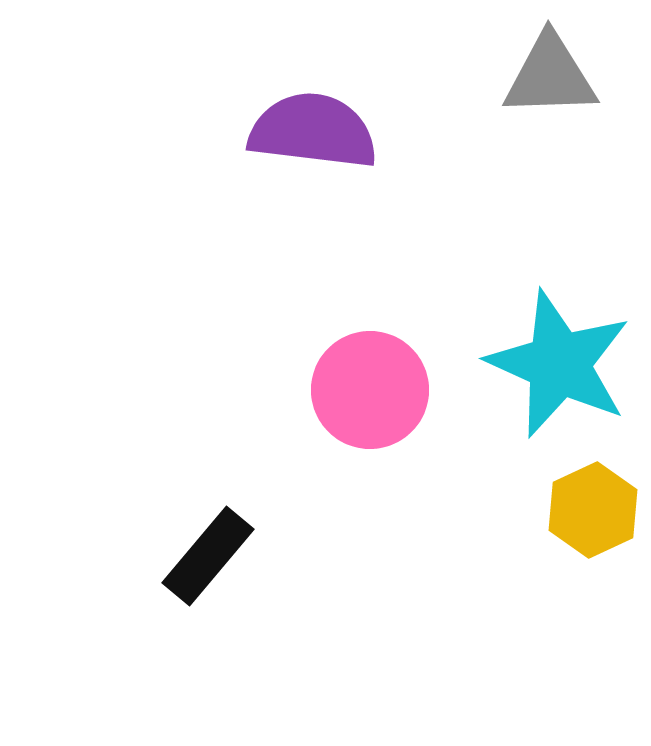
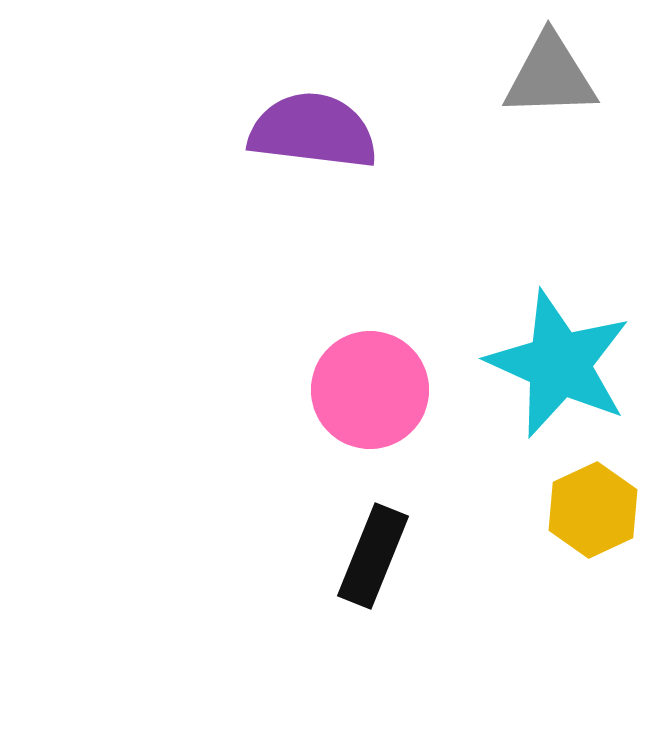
black rectangle: moved 165 px right; rotated 18 degrees counterclockwise
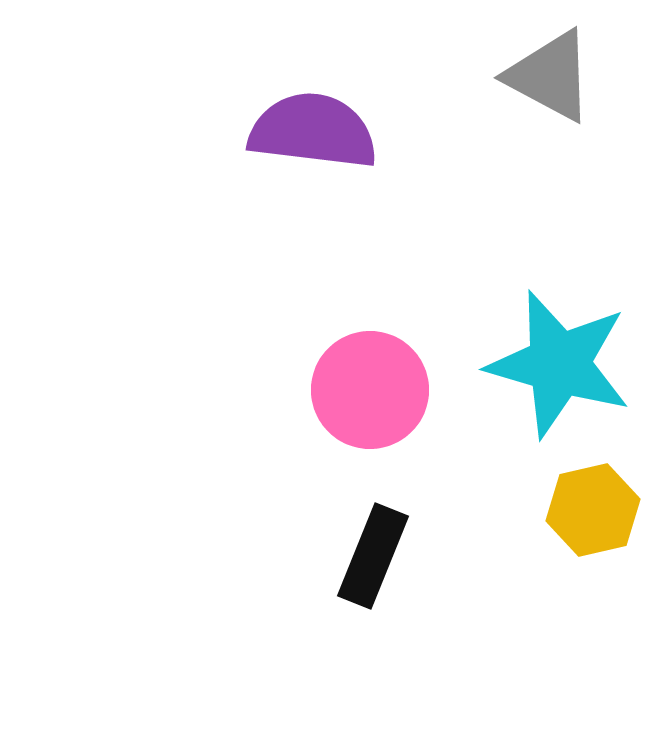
gray triangle: rotated 30 degrees clockwise
cyan star: rotated 8 degrees counterclockwise
yellow hexagon: rotated 12 degrees clockwise
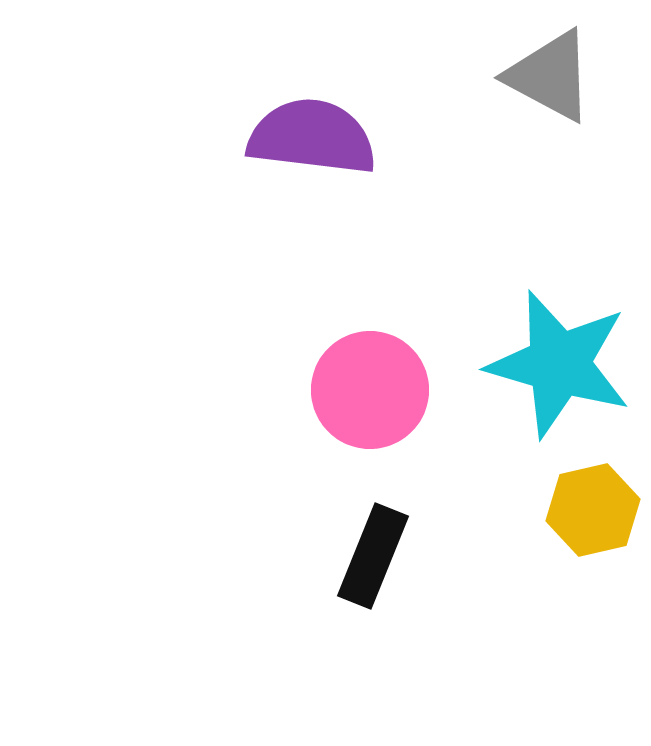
purple semicircle: moved 1 px left, 6 px down
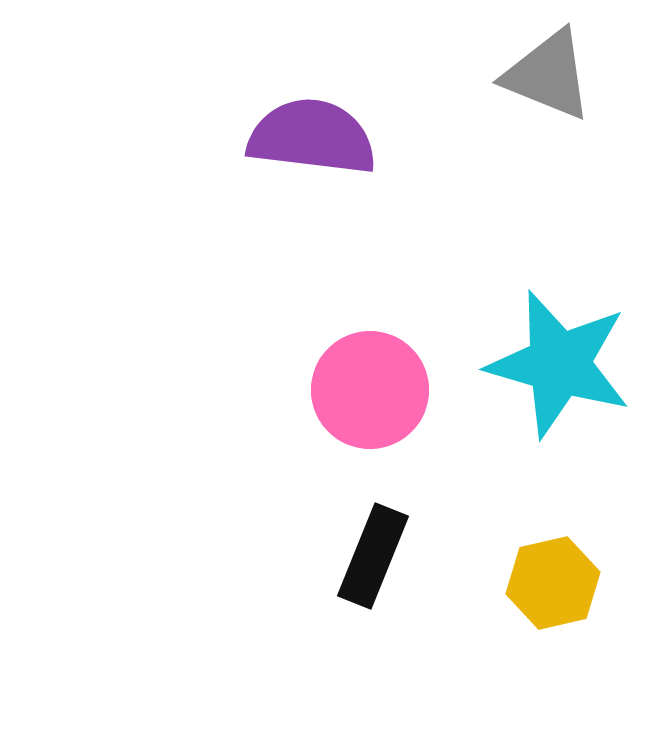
gray triangle: moved 2 px left, 1 px up; rotated 6 degrees counterclockwise
yellow hexagon: moved 40 px left, 73 px down
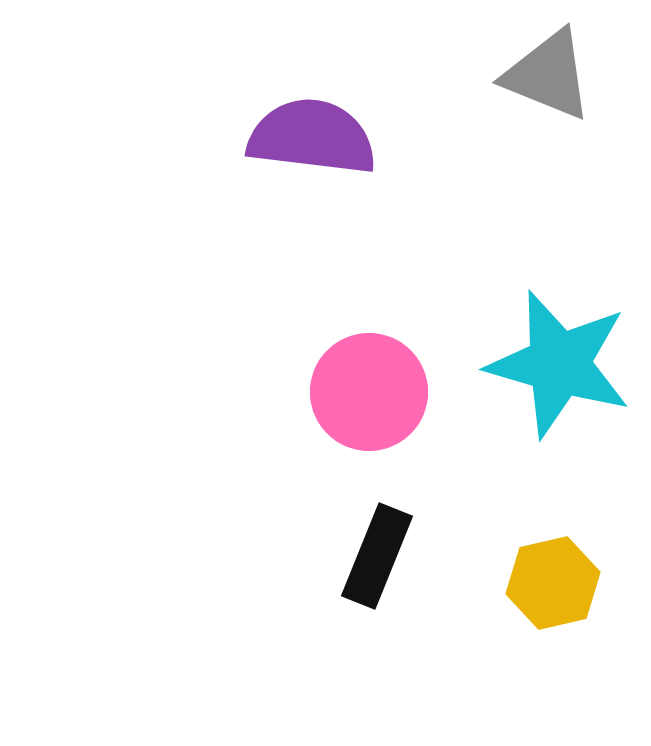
pink circle: moved 1 px left, 2 px down
black rectangle: moved 4 px right
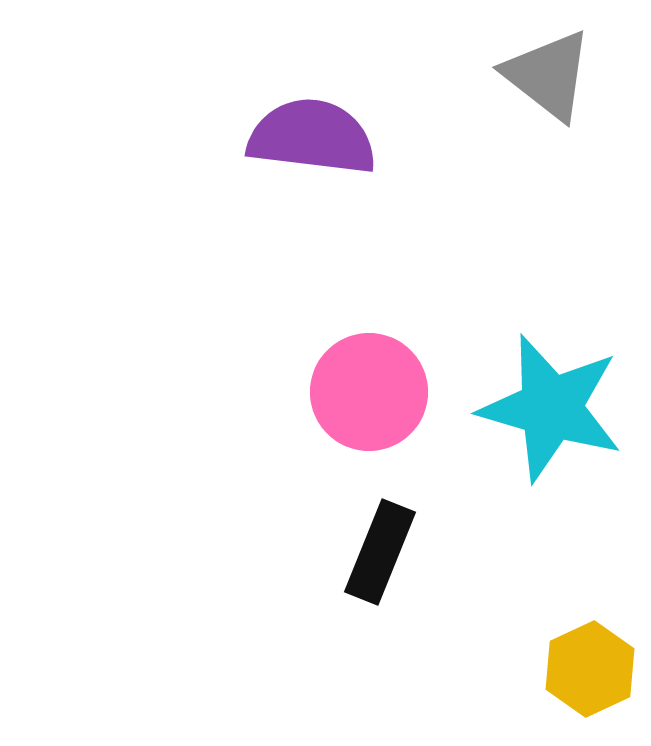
gray triangle: rotated 16 degrees clockwise
cyan star: moved 8 px left, 44 px down
black rectangle: moved 3 px right, 4 px up
yellow hexagon: moved 37 px right, 86 px down; rotated 12 degrees counterclockwise
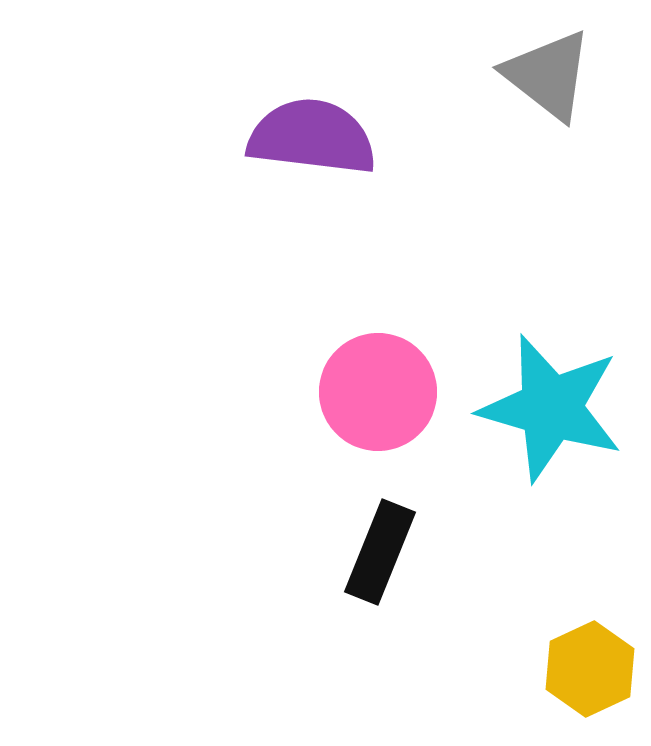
pink circle: moved 9 px right
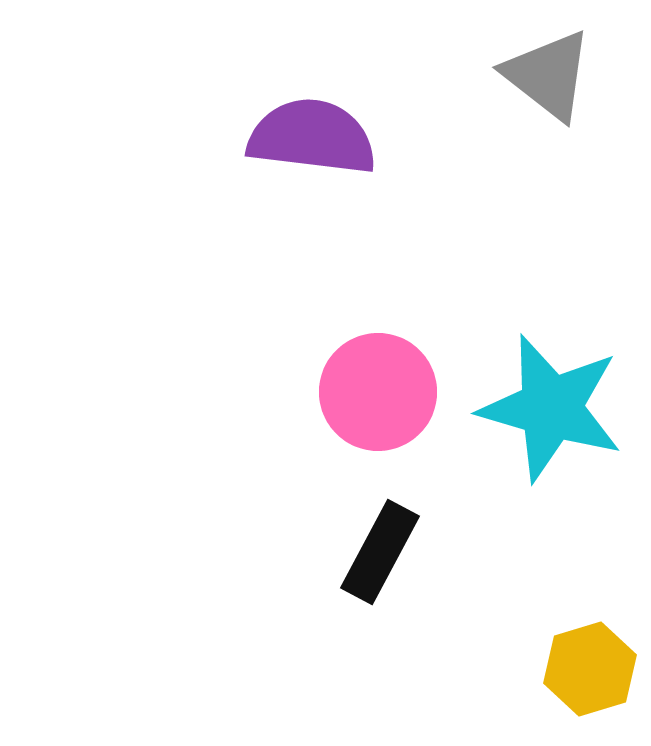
black rectangle: rotated 6 degrees clockwise
yellow hexagon: rotated 8 degrees clockwise
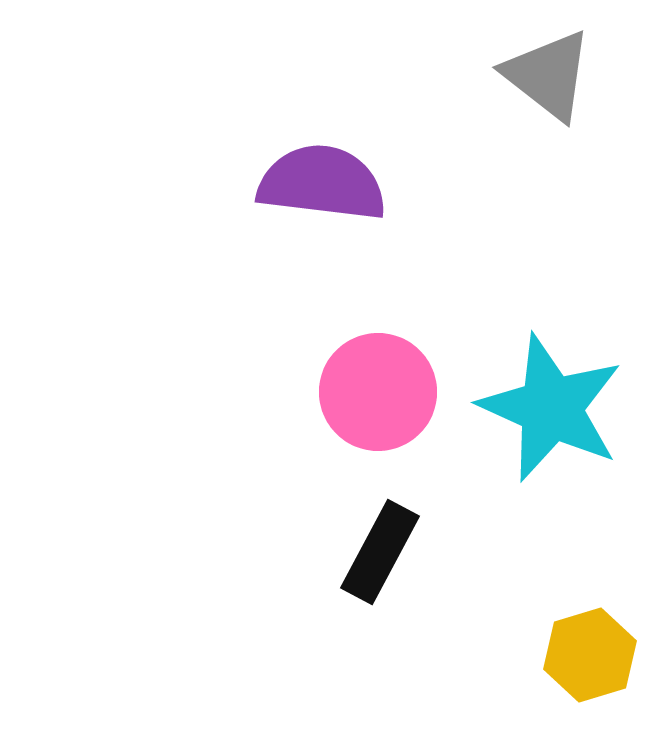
purple semicircle: moved 10 px right, 46 px down
cyan star: rotated 8 degrees clockwise
yellow hexagon: moved 14 px up
